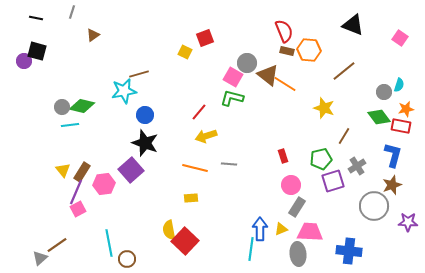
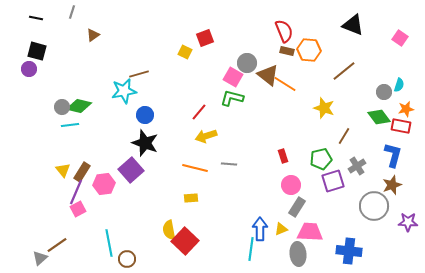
purple circle at (24, 61): moved 5 px right, 8 px down
green diamond at (82, 106): moved 3 px left
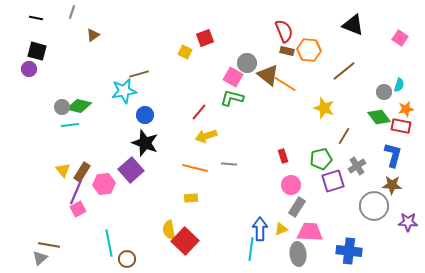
brown star at (392, 185): rotated 24 degrees clockwise
brown line at (57, 245): moved 8 px left; rotated 45 degrees clockwise
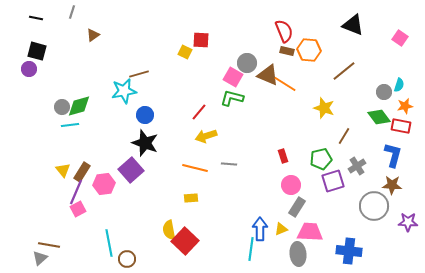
red square at (205, 38): moved 4 px left, 2 px down; rotated 24 degrees clockwise
brown triangle at (268, 75): rotated 15 degrees counterclockwise
green diamond at (79, 106): rotated 30 degrees counterclockwise
orange star at (406, 109): moved 1 px left, 3 px up
